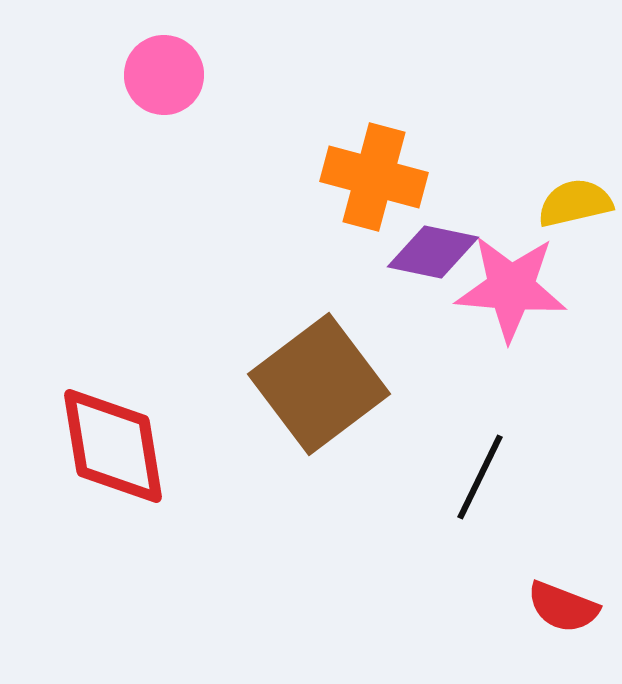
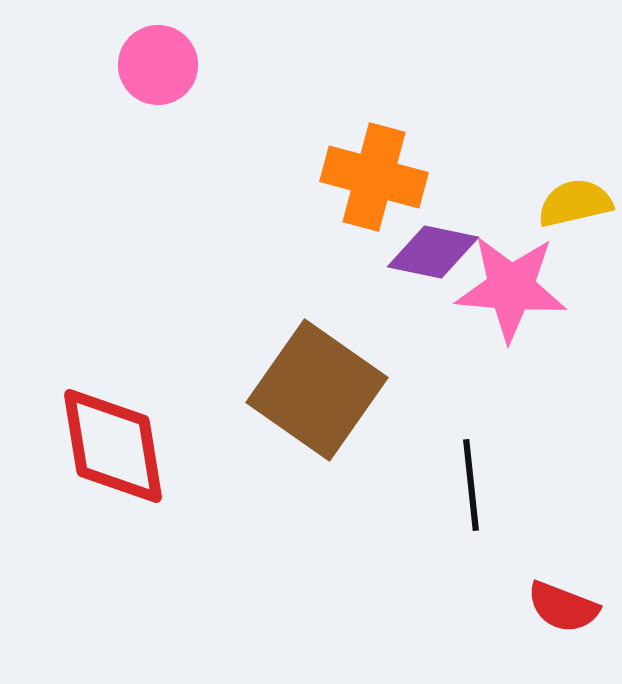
pink circle: moved 6 px left, 10 px up
brown square: moved 2 px left, 6 px down; rotated 18 degrees counterclockwise
black line: moved 9 px left, 8 px down; rotated 32 degrees counterclockwise
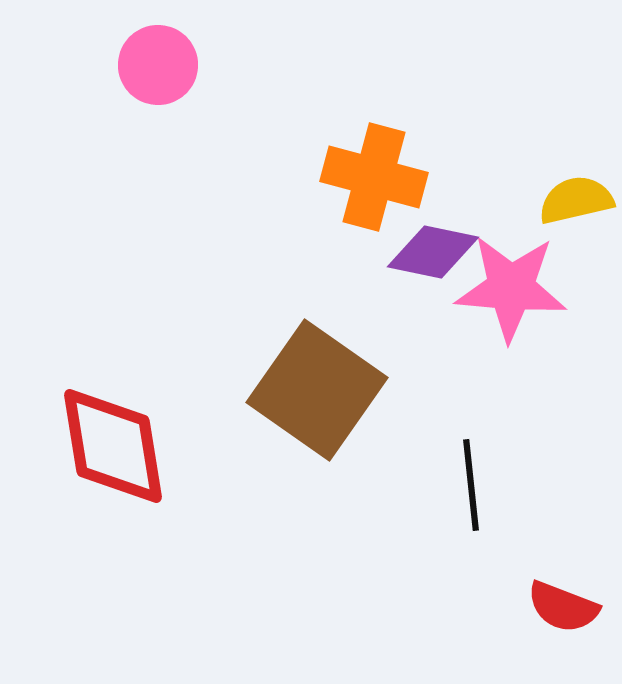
yellow semicircle: moved 1 px right, 3 px up
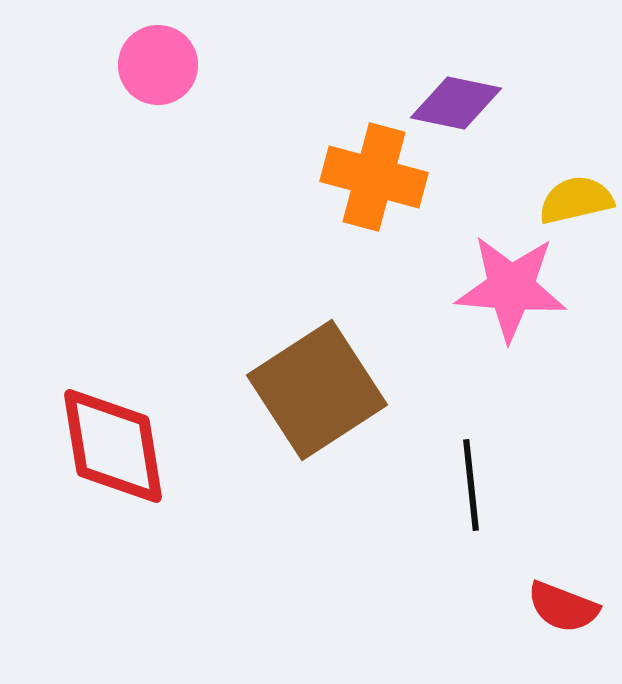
purple diamond: moved 23 px right, 149 px up
brown square: rotated 22 degrees clockwise
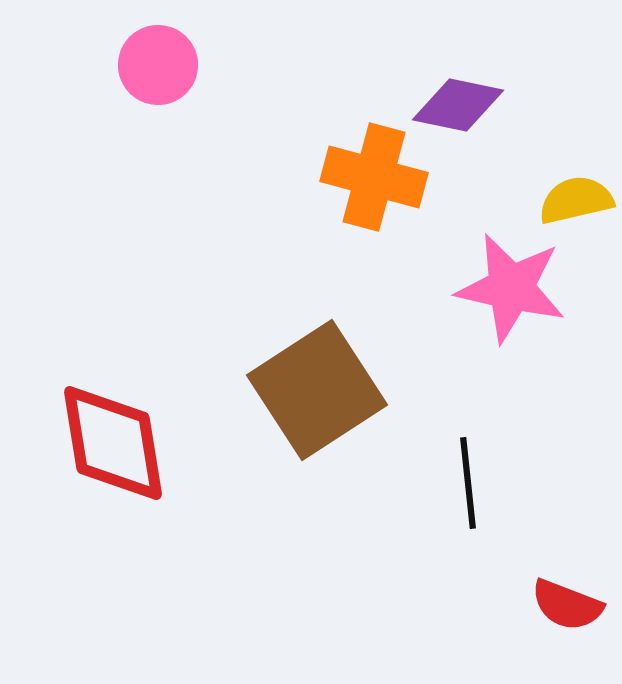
purple diamond: moved 2 px right, 2 px down
pink star: rotated 8 degrees clockwise
red diamond: moved 3 px up
black line: moved 3 px left, 2 px up
red semicircle: moved 4 px right, 2 px up
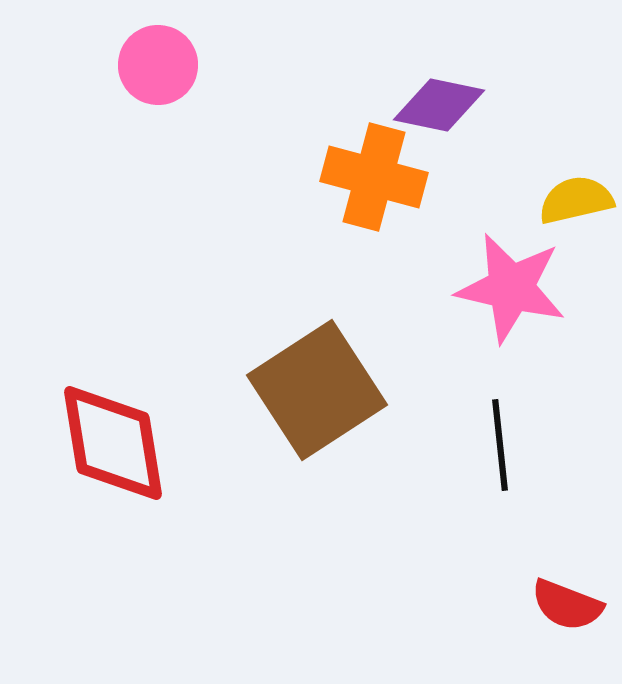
purple diamond: moved 19 px left
black line: moved 32 px right, 38 px up
